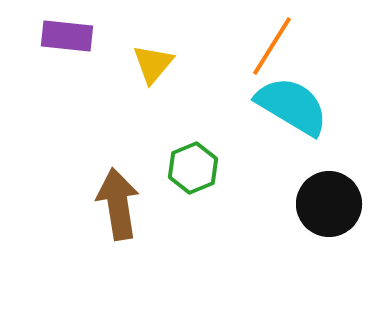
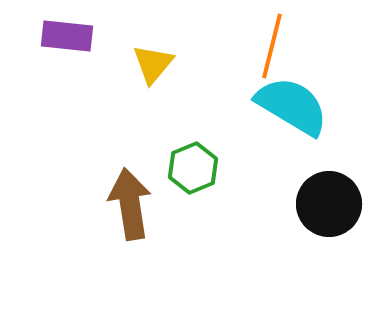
orange line: rotated 18 degrees counterclockwise
brown arrow: moved 12 px right
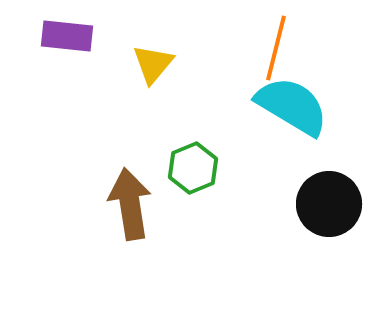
orange line: moved 4 px right, 2 px down
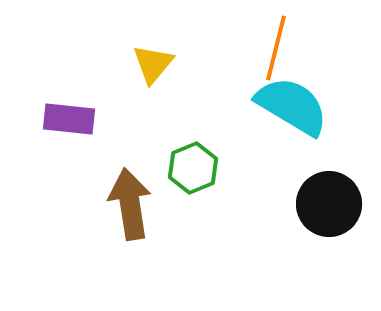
purple rectangle: moved 2 px right, 83 px down
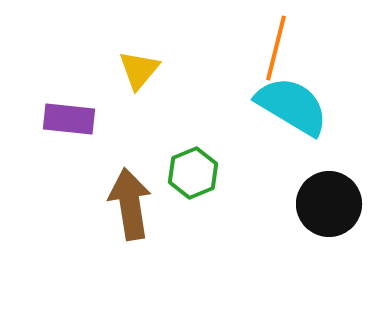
yellow triangle: moved 14 px left, 6 px down
green hexagon: moved 5 px down
